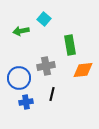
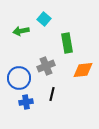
green rectangle: moved 3 px left, 2 px up
gray cross: rotated 12 degrees counterclockwise
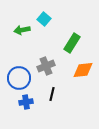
green arrow: moved 1 px right, 1 px up
green rectangle: moved 5 px right; rotated 42 degrees clockwise
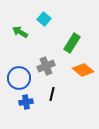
green arrow: moved 2 px left, 2 px down; rotated 42 degrees clockwise
orange diamond: rotated 45 degrees clockwise
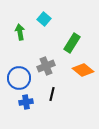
green arrow: rotated 49 degrees clockwise
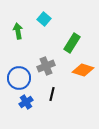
green arrow: moved 2 px left, 1 px up
orange diamond: rotated 20 degrees counterclockwise
blue cross: rotated 24 degrees counterclockwise
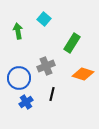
orange diamond: moved 4 px down
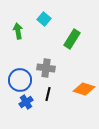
green rectangle: moved 4 px up
gray cross: moved 2 px down; rotated 30 degrees clockwise
orange diamond: moved 1 px right, 15 px down
blue circle: moved 1 px right, 2 px down
black line: moved 4 px left
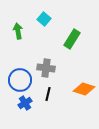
blue cross: moved 1 px left, 1 px down
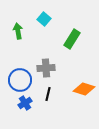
gray cross: rotated 12 degrees counterclockwise
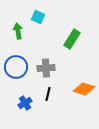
cyan square: moved 6 px left, 2 px up; rotated 16 degrees counterclockwise
blue circle: moved 4 px left, 13 px up
